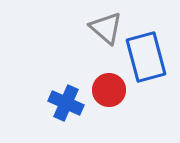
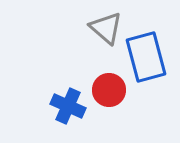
blue cross: moved 2 px right, 3 px down
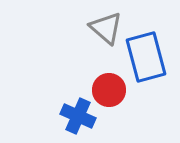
blue cross: moved 10 px right, 10 px down
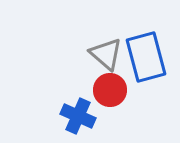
gray triangle: moved 26 px down
red circle: moved 1 px right
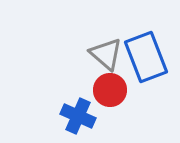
blue rectangle: rotated 6 degrees counterclockwise
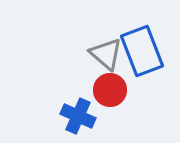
blue rectangle: moved 4 px left, 6 px up
